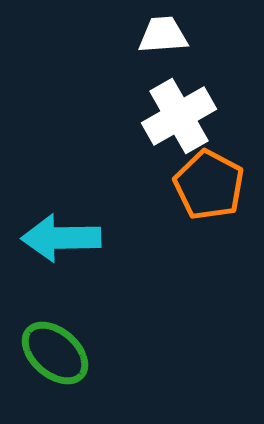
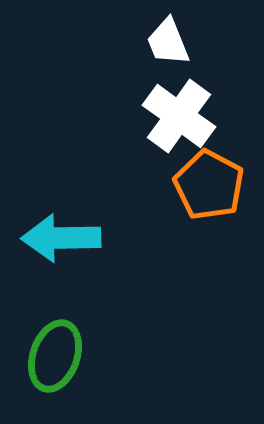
white trapezoid: moved 5 px right, 7 px down; rotated 108 degrees counterclockwise
white cross: rotated 24 degrees counterclockwise
green ellipse: moved 3 px down; rotated 68 degrees clockwise
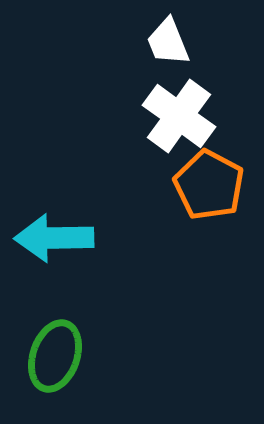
cyan arrow: moved 7 px left
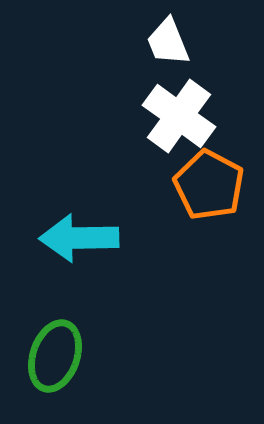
cyan arrow: moved 25 px right
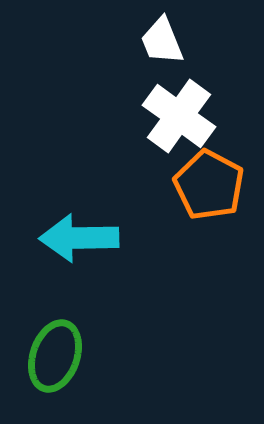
white trapezoid: moved 6 px left, 1 px up
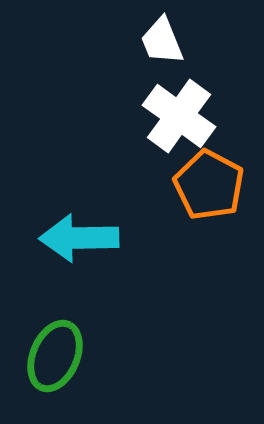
green ellipse: rotated 4 degrees clockwise
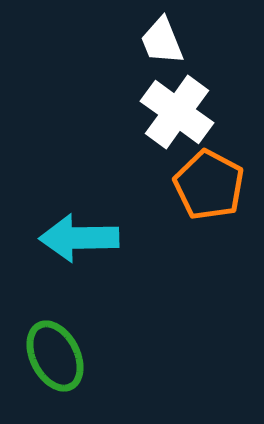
white cross: moved 2 px left, 4 px up
green ellipse: rotated 50 degrees counterclockwise
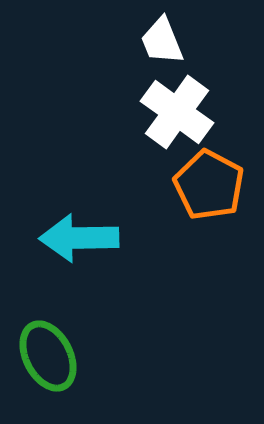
green ellipse: moved 7 px left
